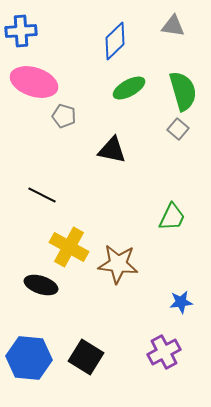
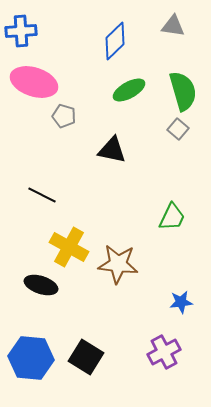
green ellipse: moved 2 px down
blue hexagon: moved 2 px right
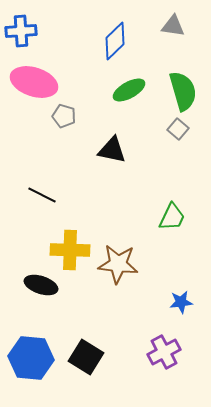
yellow cross: moved 1 px right, 3 px down; rotated 27 degrees counterclockwise
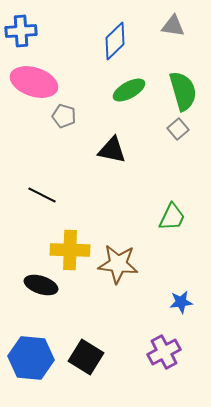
gray square: rotated 10 degrees clockwise
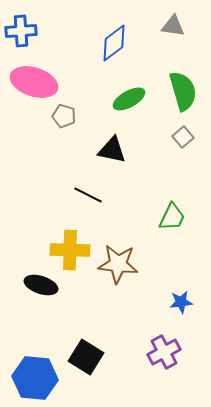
blue diamond: moved 1 px left, 2 px down; rotated 6 degrees clockwise
green ellipse: moved 9 px down
gray square: moved 5 px right, 8 px down
black line: moved 46 px right
blue hexagon: moved 4 px right, 20 px down
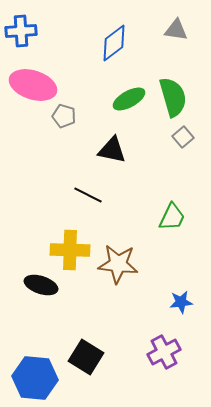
gray triangle: moved 3 px right, 4 px down
pink ellipse: moved 1 px left, 3 px down
green semicircle: moved 10 px left, 6 px down
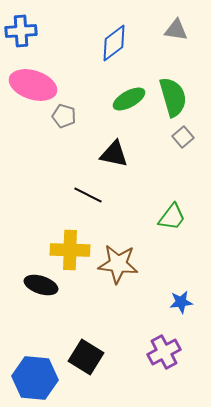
black triangle: moved 2 px right, 4 px down
green trapezoid: rotated 12 degrees clockwise
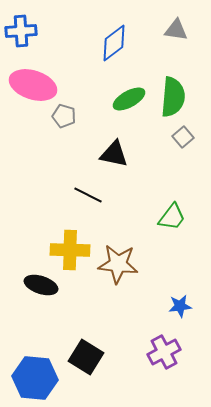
green semicircle: rotated 21 degrees clockwise
blue star: moved 1 px left, 4 px down
